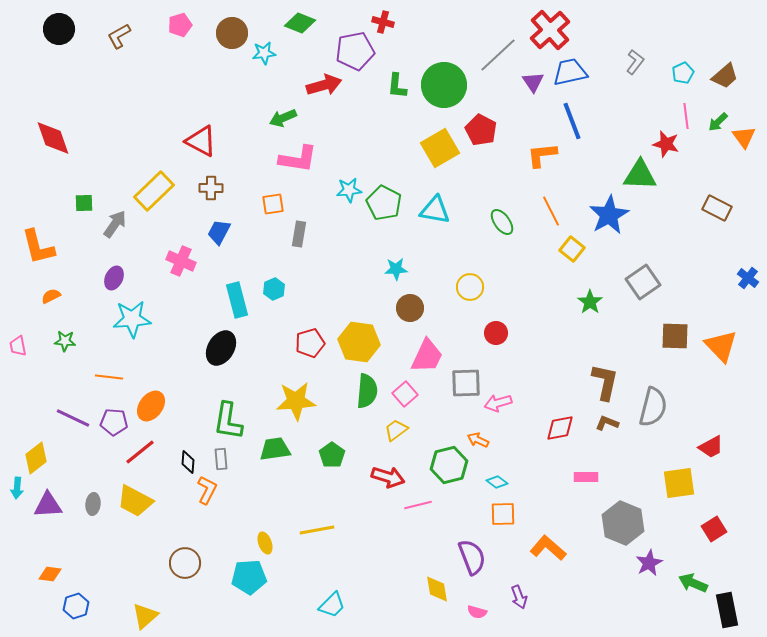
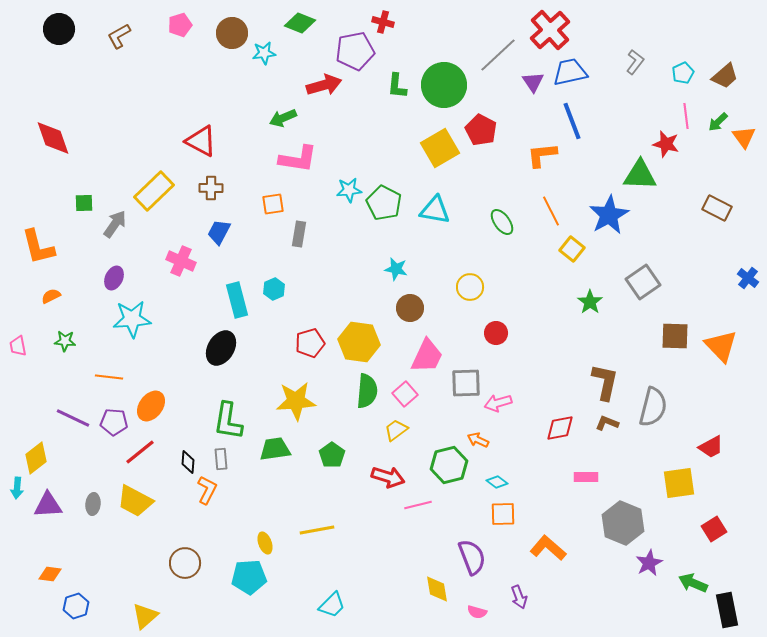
cyan star at (396, 269): rotated 15 degrees clockwise
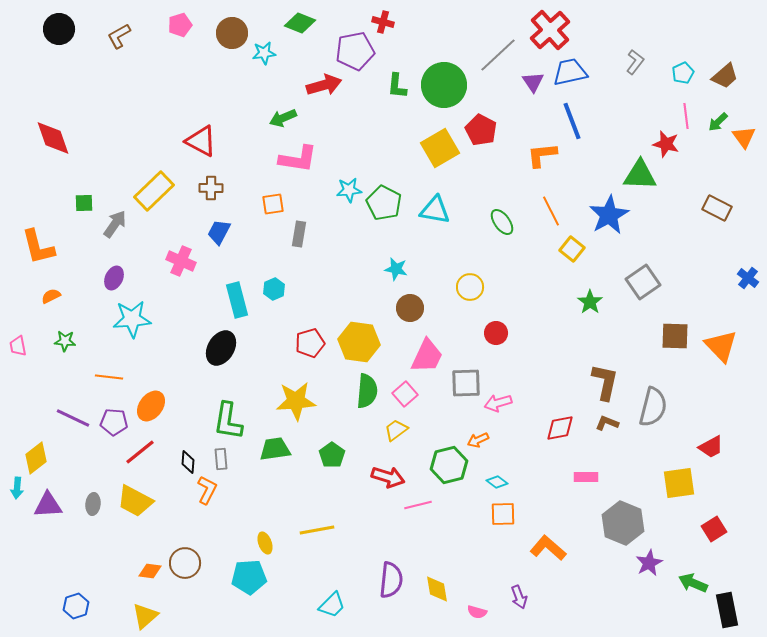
orange arrow at (478, 440): rotated 50 degrees counterclockwise
purple semicircle at (472, 557): moved 81 px left, 23 px down; rotated 27 degrees clockwise
orange diamond at (50, 574): moved 100 px right, 3 px up
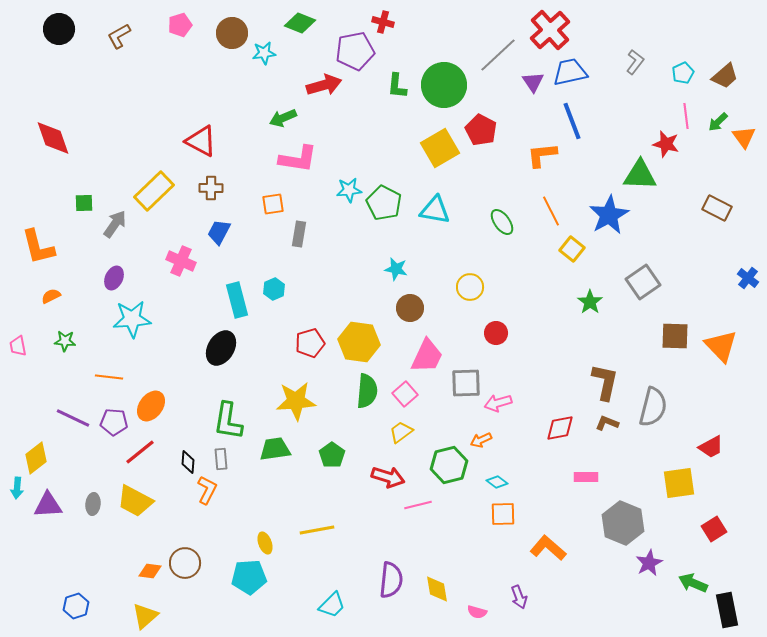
yellow trapezoid at (396, 430): moved 5 px right, 2 px down
orange arrow at (478, 440): moved 3 px right
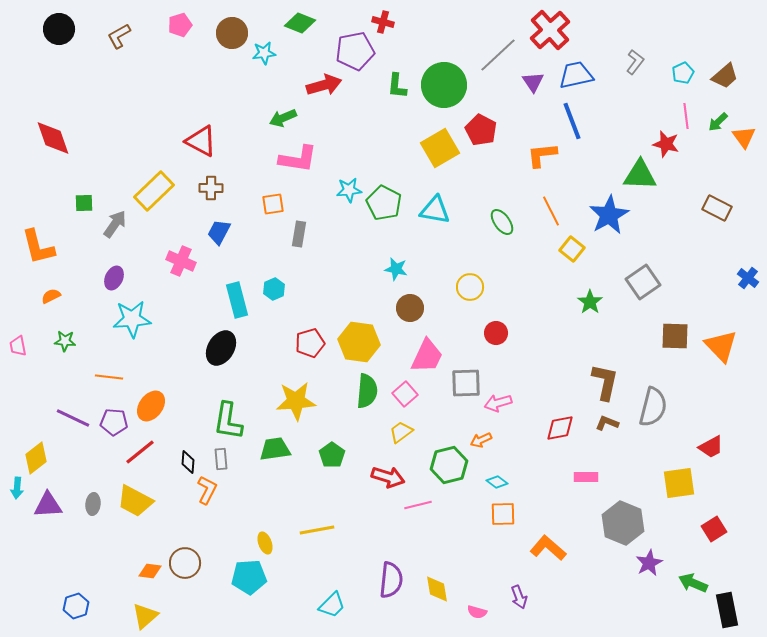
blue trapezoid at (570, 72): moved 6 px right, 3 px down
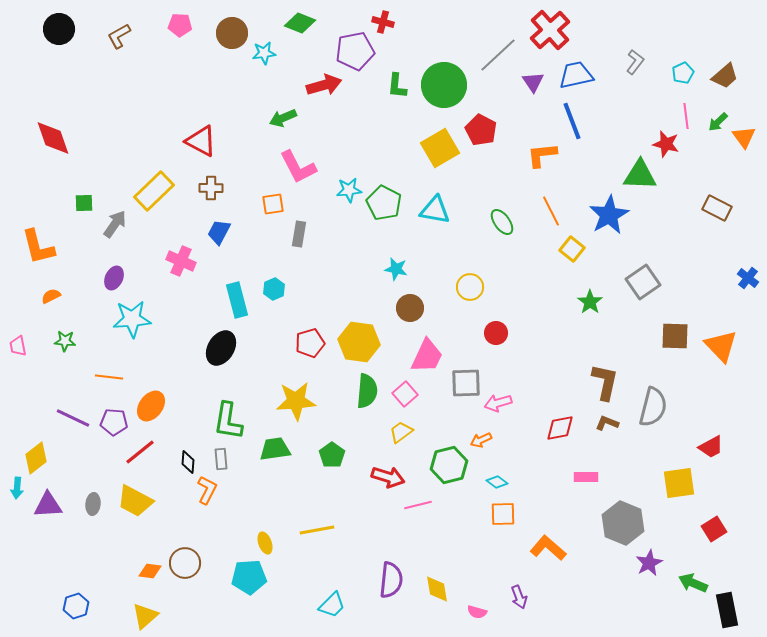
pink pentagon at (180, 25): rotated 20 degrees clockwise
pink L-shape at (298, 159): moved 8 px down; rotated 54 degrees clockwise
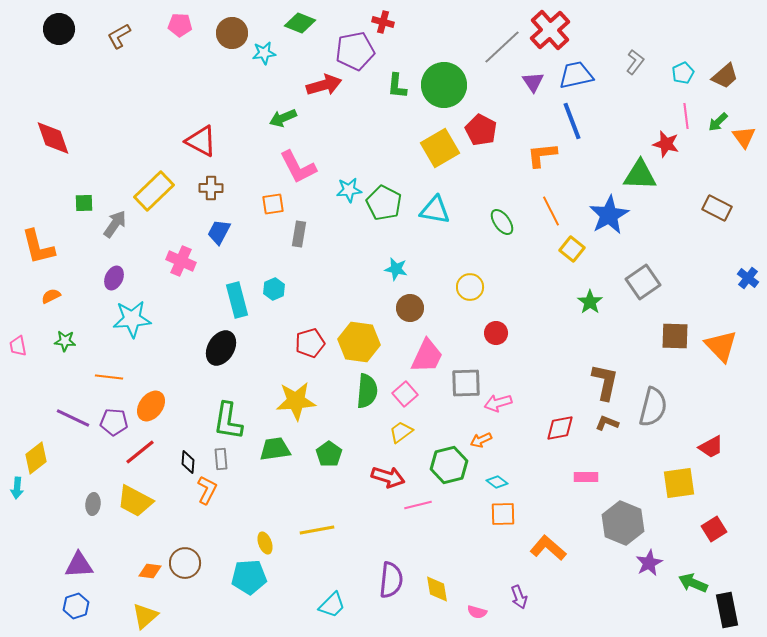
gray line at (498, 55): moved 4 px right, 8 px up
green pentagon at (332, 455): moved 3 px left, 1 px up
purple triangle at (48, 505): moved 31 px right, 60 px down
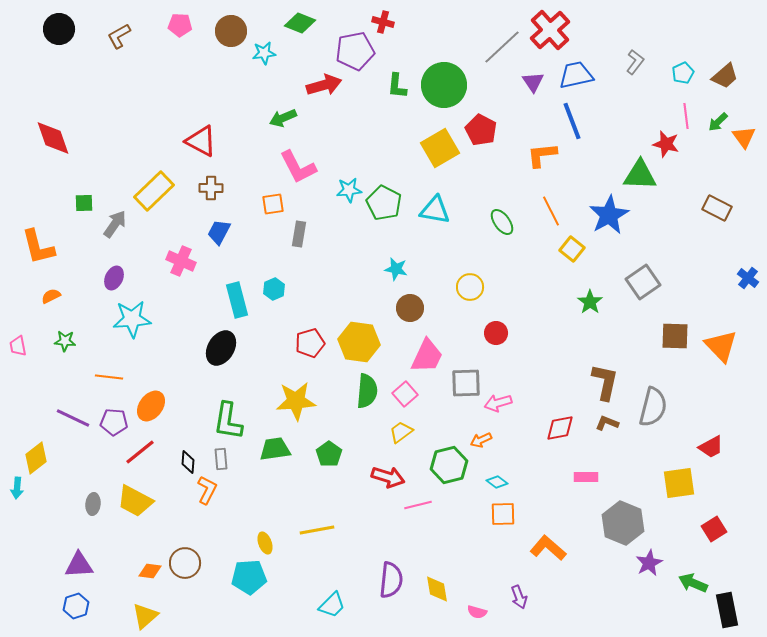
brown circle at (232, 33): moved 1 px left, 2 px up
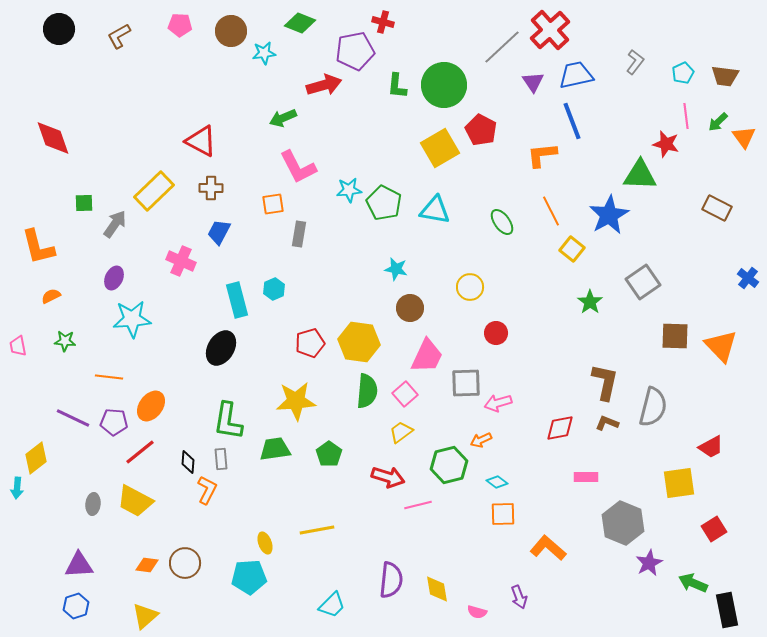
brown trapezoid at (725, 76): rotated 48 degrees clockwise
orange diamond at (150, 571): moved 3 px left, 6 px up
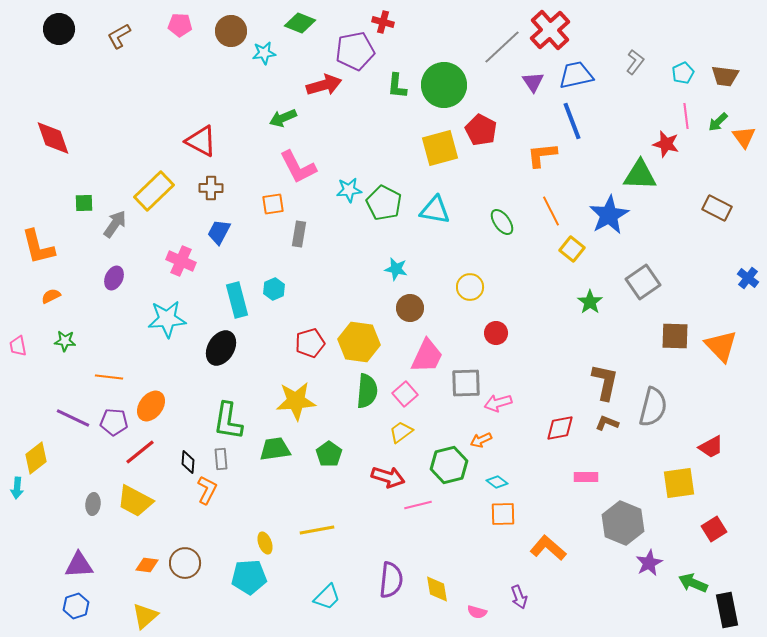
yellow square at (440, 148): rotated 15 degrees clockwise
cyan star at (132, 319): moved 35 px right
cyan trapezoid at (332, 605): moved 5 px left, 8 px up
